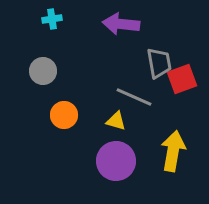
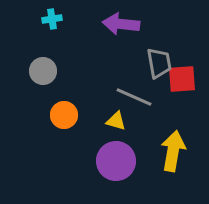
red square: rotated 16 degrees clockwise
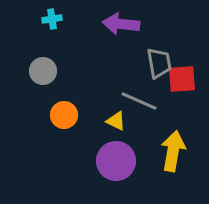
gray line: moved 5 px right, 4 px down
yellow triangle: rotated 10 degrees clockwise
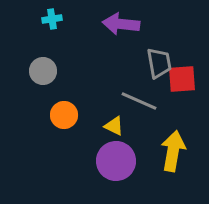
yellow triangle: moved 2 px left, 5 px down
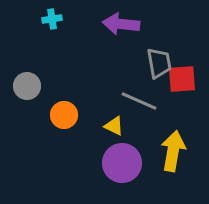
gray circle: moved 16 px left, 15 px down
purple circle: moved 6 px right, 2 px down
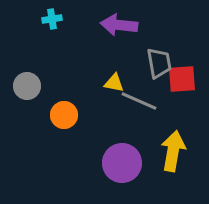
purple arrow: moved 2 px left, 1 px down
yellow triangle: moved 43 px up; rotated 15 degrees counterclockwise
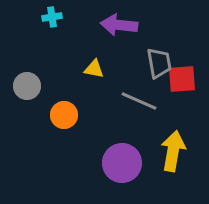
cyan cross: moved 2 px up
yellow triangle: moved 20 px left, 14 px up
